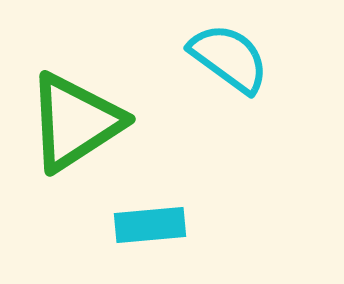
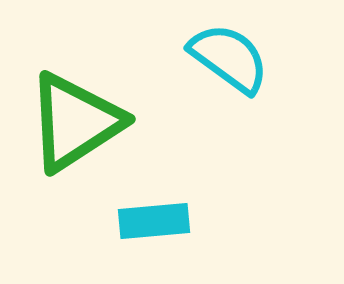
cyan rectangle: moved 4 px right, 4 px up
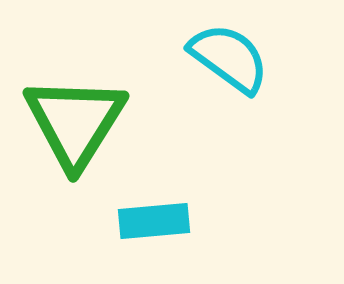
green triangle: rotated 25 degrees counterclockwise
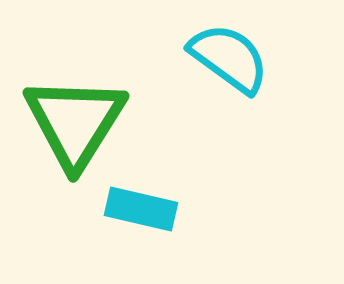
cyan rectangle: moved 13 px left, 12 px up; rotated 18 degrees clockwise
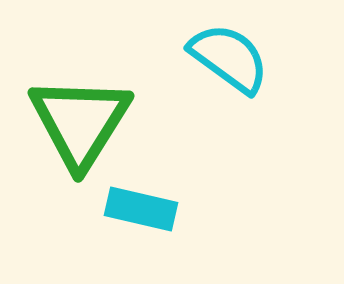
green triangle: moved 5 px right
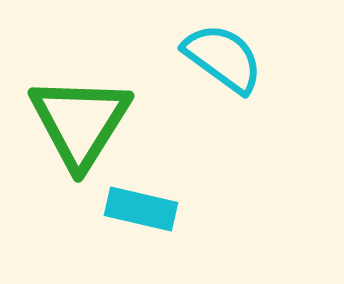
cyan semicircle: moved 6 px left
